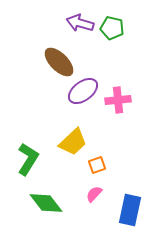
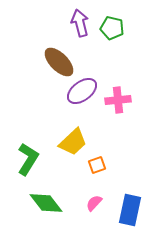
purple arrow: rotated 60 degrees clockwise
purple ellipse: moved 1 px left
pink semicircle: moved 9 px down
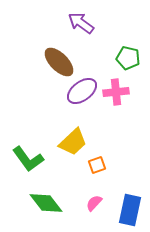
purple arrow: moved 1 px right; rotated 40 degrees counterclockwise
green pentagon: moved 16 px right, 30 px down
pink cross: moved 2 px left, 8 px up
green L-shape: rotated 112 degrees clockwise
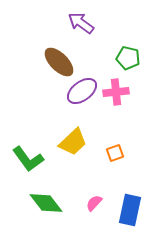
orange square: moved 18 px right, 12 px up
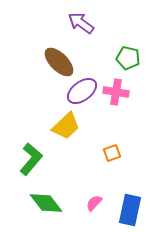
pink cross: rotated 15 degrees clockwise
yellow trapezoid: moved 7 px left, 16 px up
orange square: moved 3 px left
green L-shape: moved 3 px right; rotated 104 degrees counterclockwise
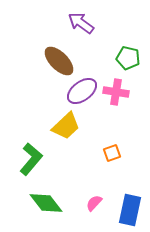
brown ellipse: moved 1 px up
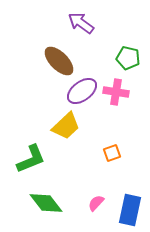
green L-shape: rotated 28 degrees clockwise
pink semicircle: moved 2 px right
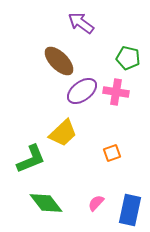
yellow trapezoid: moved 3 px left, 7 px down
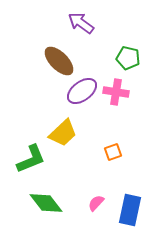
orange square: moved 1 px right, 1 px up
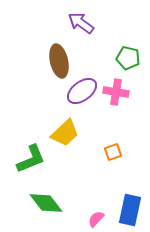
brown ellipse: rotated 32 degrees clockwise
yellow trapezoid: moved 2 px right
pink semicircle: moved 16 px down
